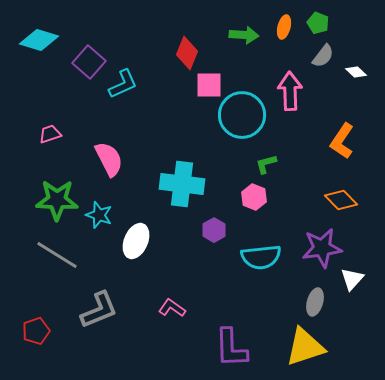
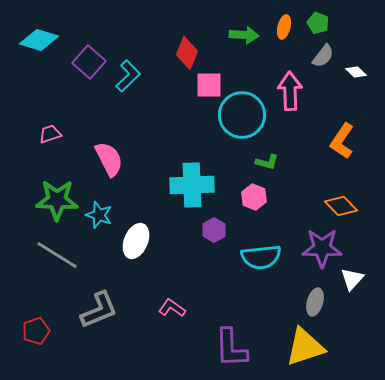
cyan L-shape: moved 5 px right, 8 px up; rotated 20 degrees counterclockwise
green L-shape: moved 1 px right, 2 px up; rotated 150 degrees counterclockwise
cyan cross: moved 10 px right, 1 px down; rotated 9 degrees counterclockwise
orange diamond: moved 6 px down
purple star: rotated 9 degrees clockwise
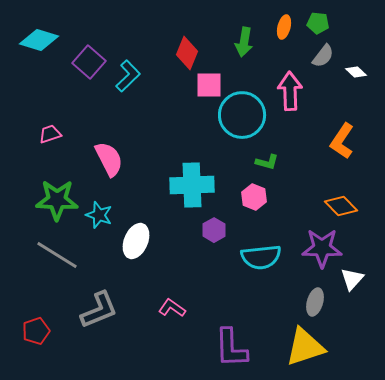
green pentagon: rotated 15 degrees counterclockwise
green arrow: moved 7 px down; rotated 96 degrees clockwise
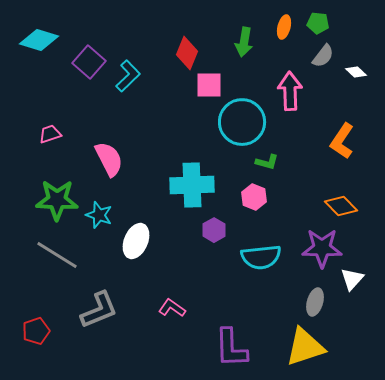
cyan circle: moved 7 px down
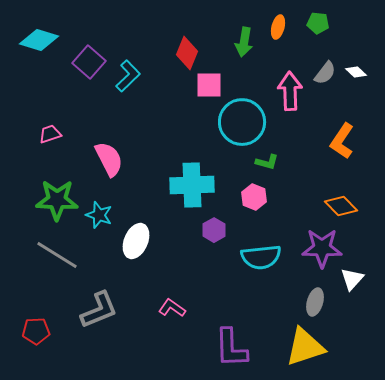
orange ellipse: moved 6 px left
gray semicircle: moved 2 px right, 17 px down
red pentagon: rotated 16 degrees clockwise
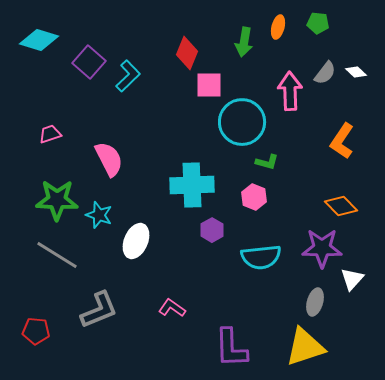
purple hexagon: moved 2 px left
red pentagon: rotated 8 degrees clockwise
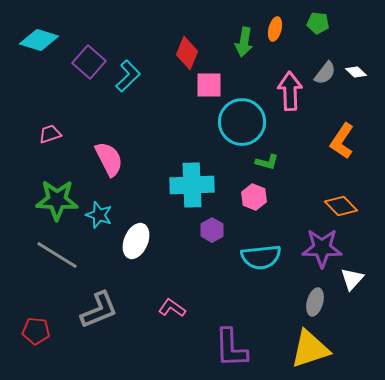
orange ellipse: moved 3 px left, 2 px down
yellow triangle: moved 5 px right, 2 px down
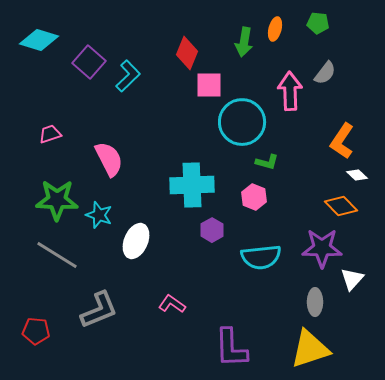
white diamond: moved 1 px right, 103 px down
gray ellipse: rotated 16 degrees counterclockwise
pink L-shape: moved 4 px up
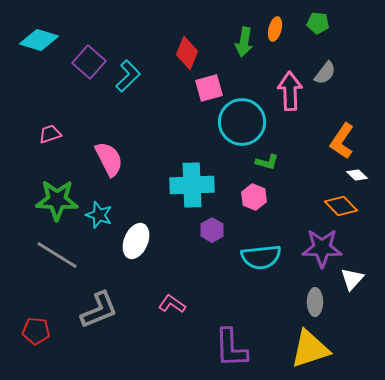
pink square: moved 3 px down; rotated 16 degrees counterclockwise
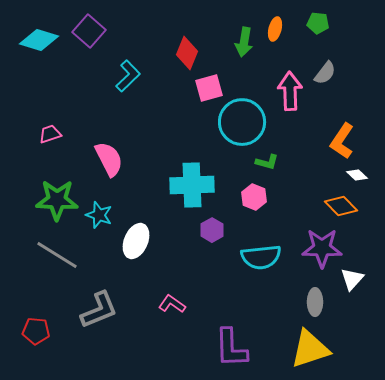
purple square: moved 31 px up
